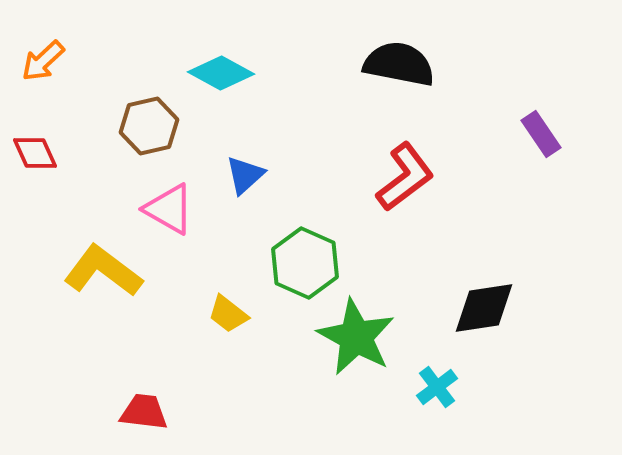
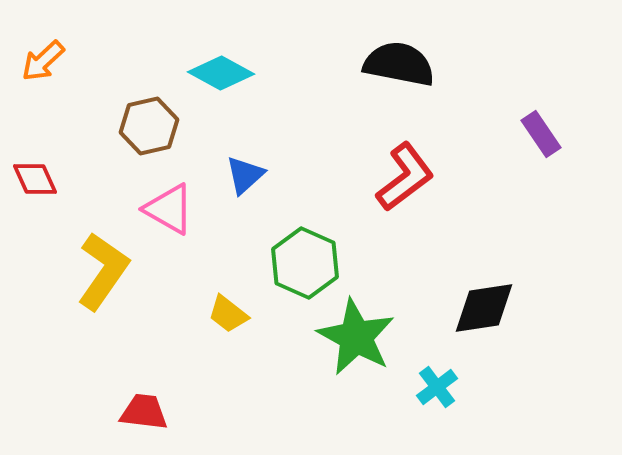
red diamond: moved 26 px down
yellow L-shape: rotated 88 degrees clockwise
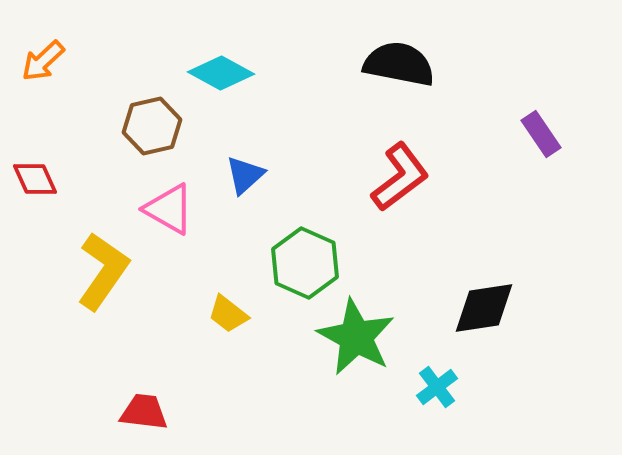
brown hexagon: moved 3 px right
red L-shape: moved 5 px left
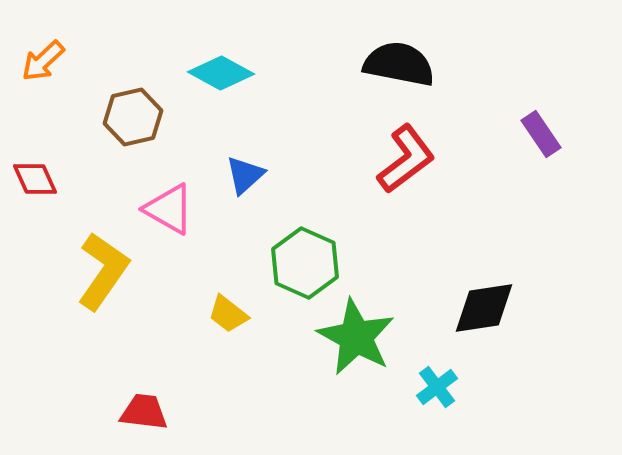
brown hexagon: moved 19 px left, 9 px up
red L-shape: moved 6 px right, 18 px up
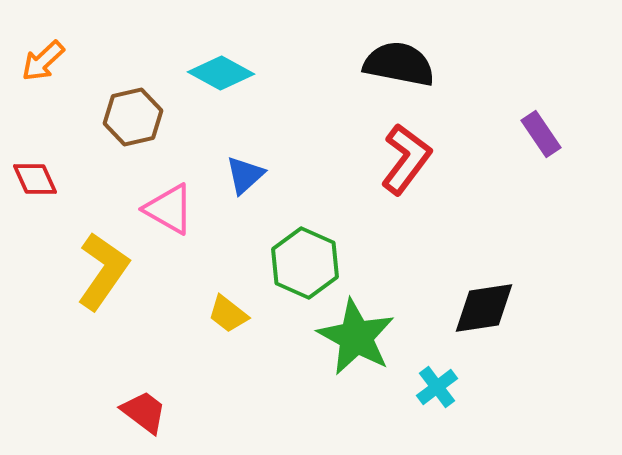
red L-shape: rotated 16 degrees counterclockwise
red trapezoid: rotated 30 degrees clockwise
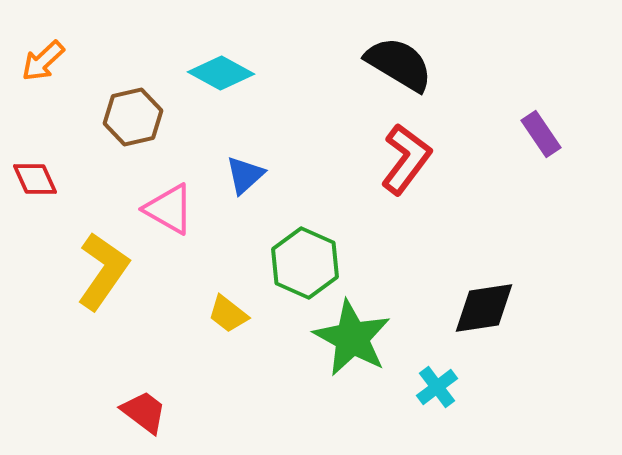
black semicircle: rotated 20 degrees clockwise
green star: moved 4 px left, 1 px down
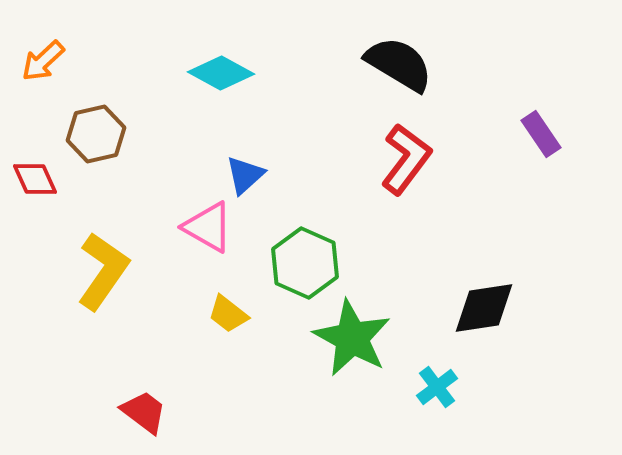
brown hexagon: moved 37 px left, 17 px down
pink triangle: moved 39 px right, 18 px down
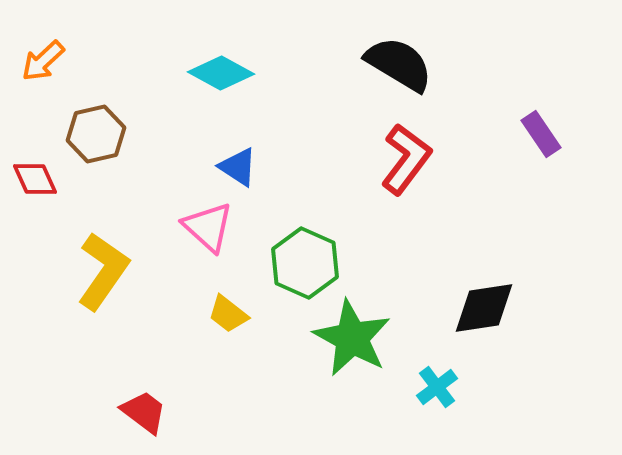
blue triangle: moved 7 px left, 8 px up; rotated 45 degrees counterclockwise
pink triangle: rotated 12 degrees clockwise
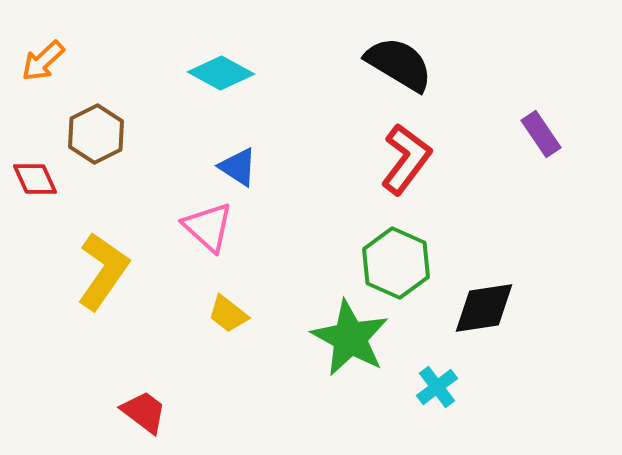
brown hexagon: rotated 14 degrees counterclockwise
green hexagon: moved 91 px right
green star: moved 2 px left
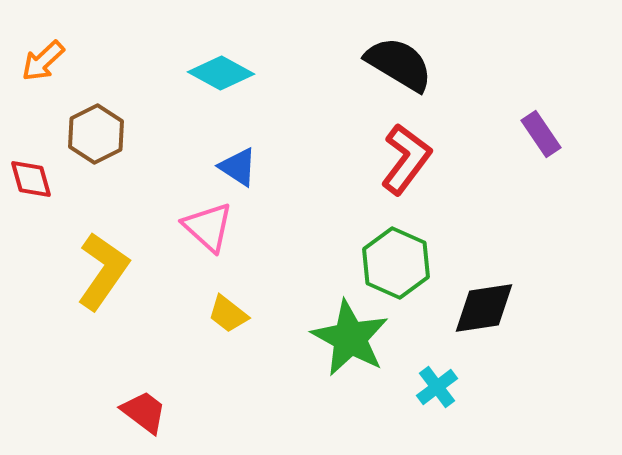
red diamond: moved 4 px left; rotated 9 degrees clockwise
